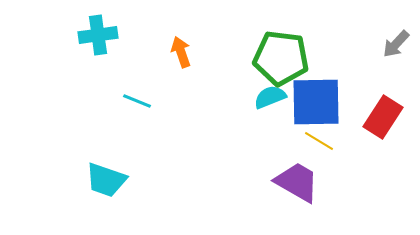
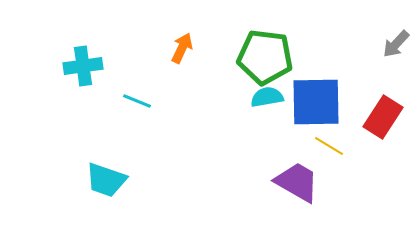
cyan cross: moved 15 px left, 31 px down
orange arrow: moved 1 px right, 4 px up; rotated 44 degrees clockwise
green pentagon: moved 16 px left, 1 px up
cyan semicircle: moved 3 px left; rotated 12 degrees clockwise
yellow line: moved 10 px right, 5 px down
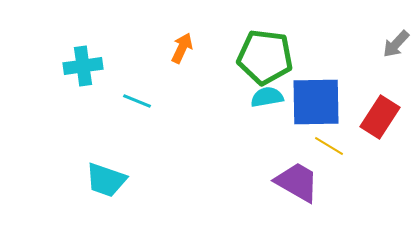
red rectangle: moved 3 px left
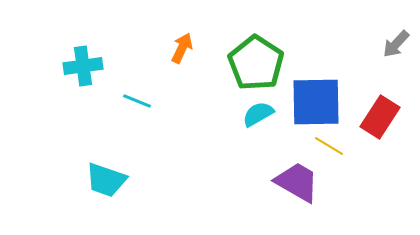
green pentagon: moved 9 px left, 6 px down; rotated 26 degrees clockwise
cyan semicircle: moved 9 px left, 17 px down; rotated 20 degrees counterclockwise
